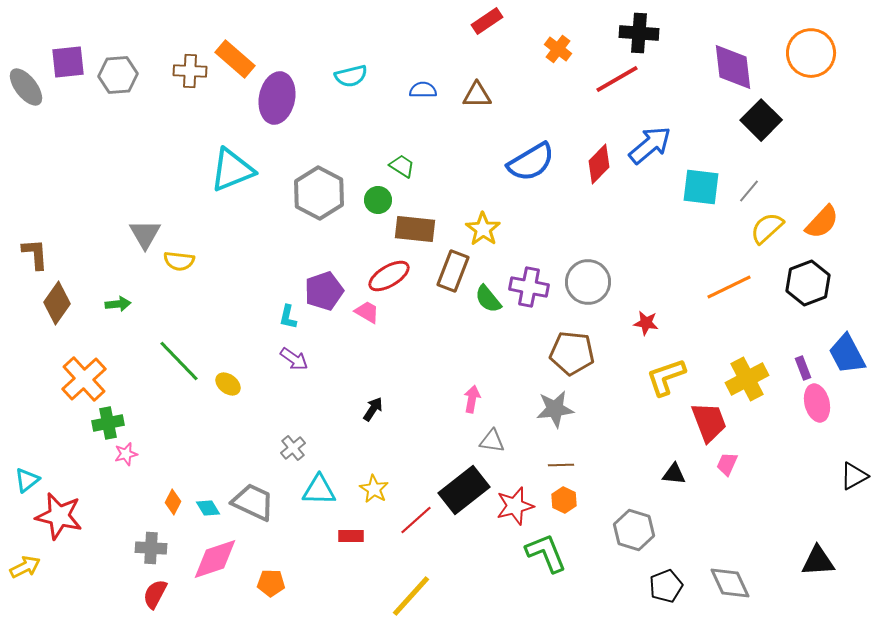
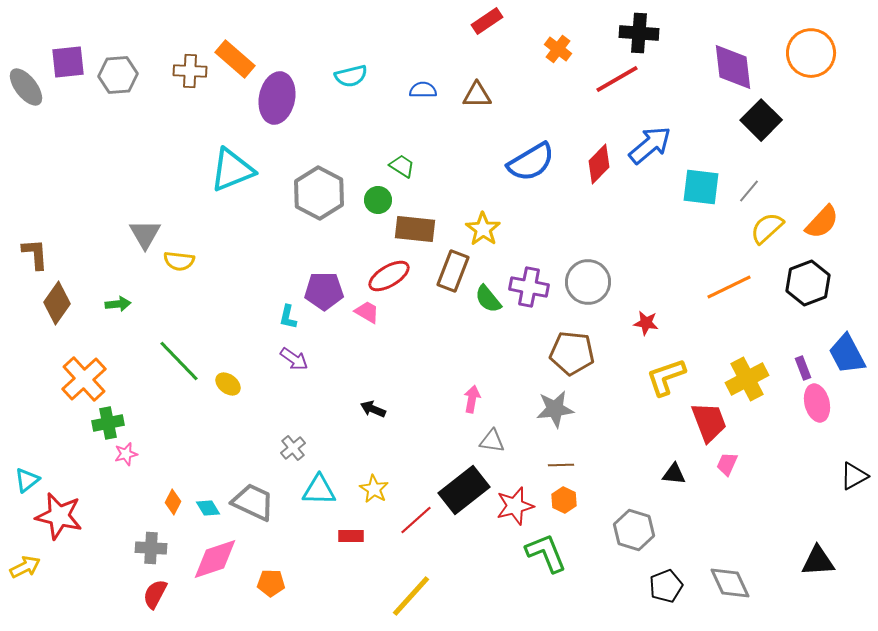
purple pentagon at (324, 291): rotated 18 degrees clockwise
black arrow at (373, 409): rotated 100 degrees counterclockwise
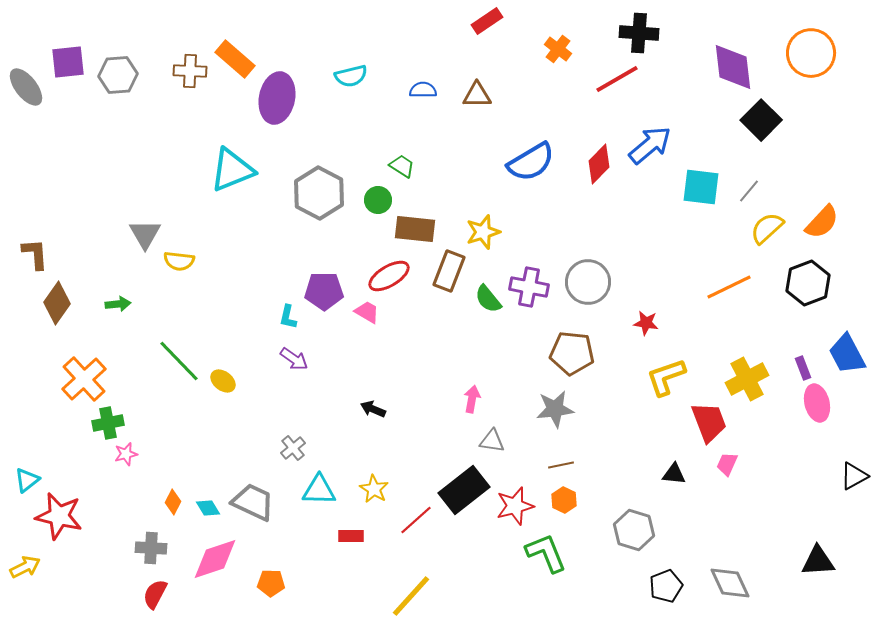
yellow star at (483, 229): moved 3 px down; rotated 20 degrees clockwise
brown rectangle at (453, 271): moved 4 px left
yellow ellipse at (228, 384): moved 5 px left, 3 px up
brown line at (561, 465): rotated 10 degrees counterclockwise
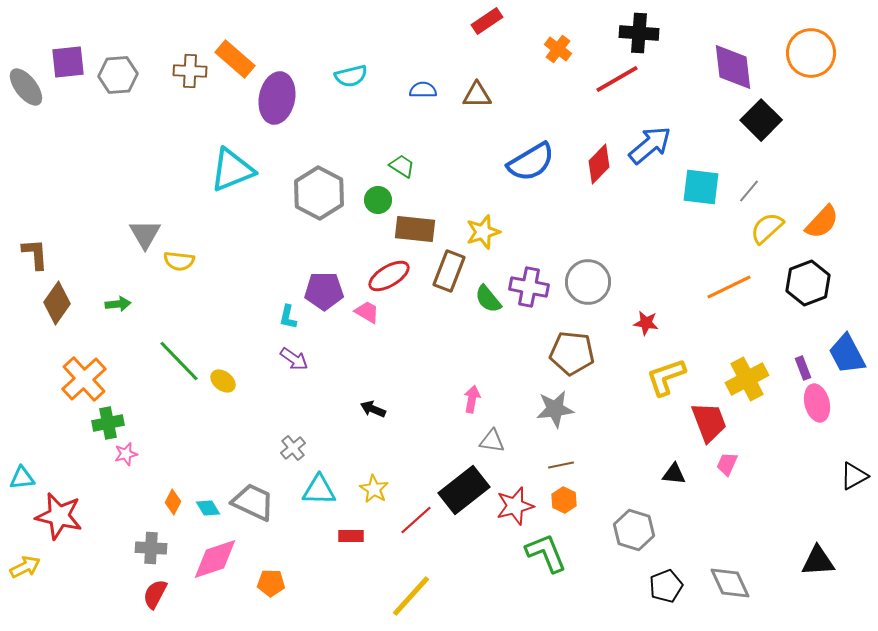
cyan triangle at (27, 480): moved 5 px left, 2 px up; rotated 32 degrees clockwise
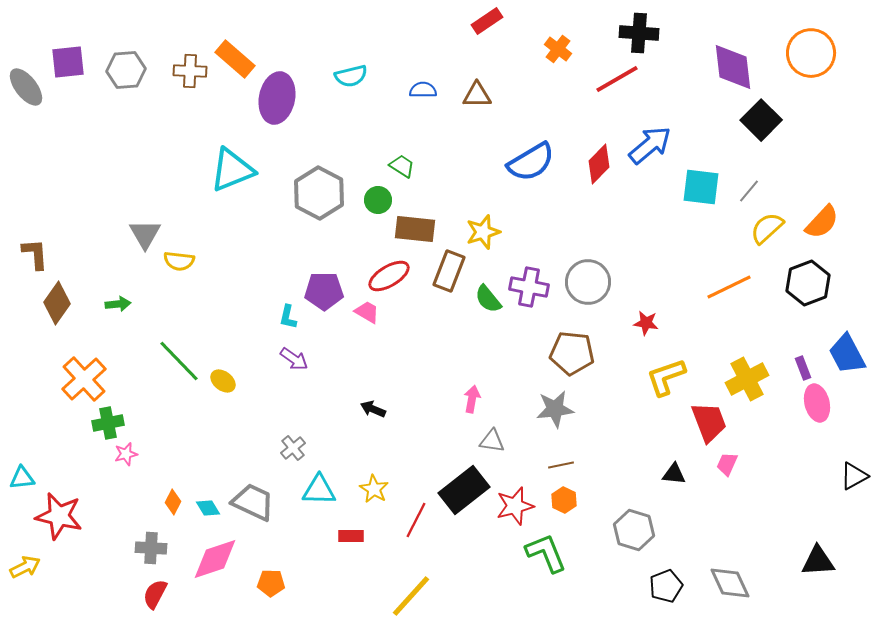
gray hexagon at (118, 75): moved 8 px right, 5 px up
red line at (416, 520): rotated 21 degrees counterclockwise
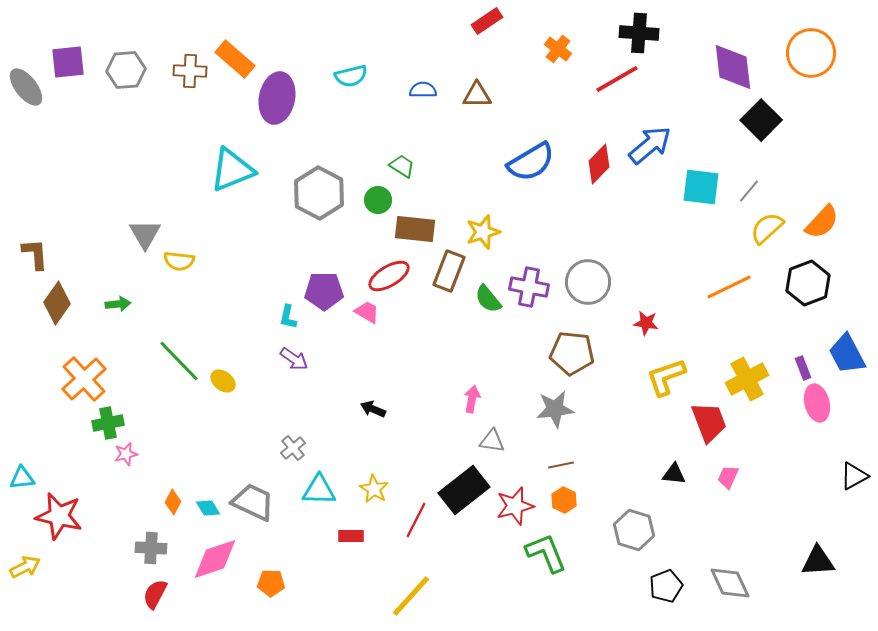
pink trapezoid at (727, 464): moved 1 px right, 13 px down
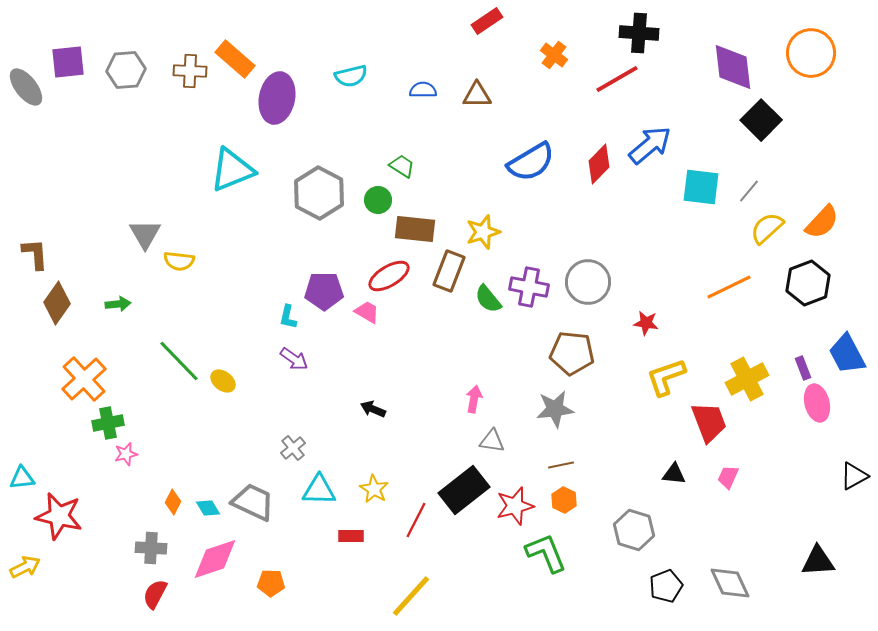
orange cross at (558, 49): moved 4 px left, 6 px down
pink arrow at (472, 399): moved 2 px right
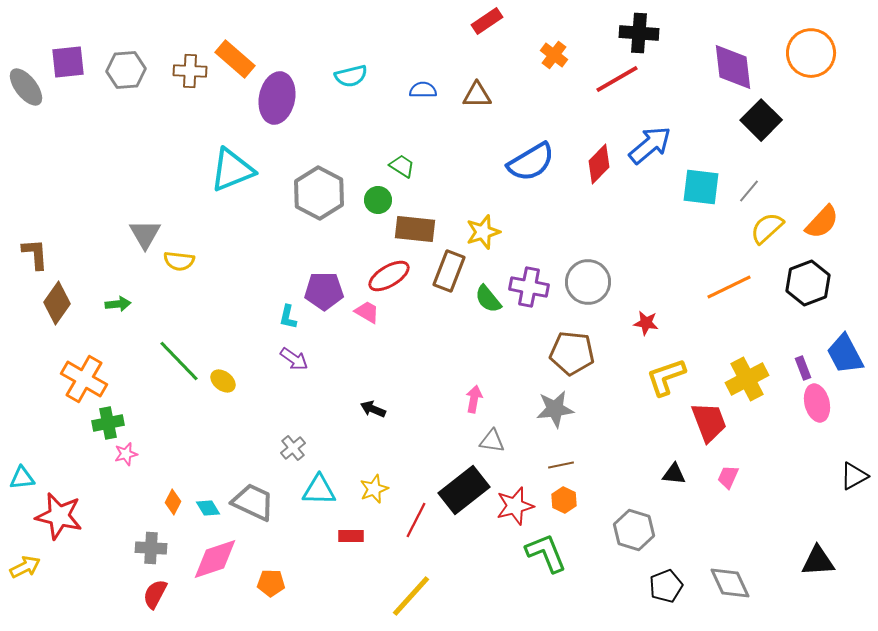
blue trapezoid at (847, 354): moved 2 px left
orange cross at (84, 379): rotated 18 degrees counterclockwise
yellow star at (374, 489): rotated 20 degrees clockwise
